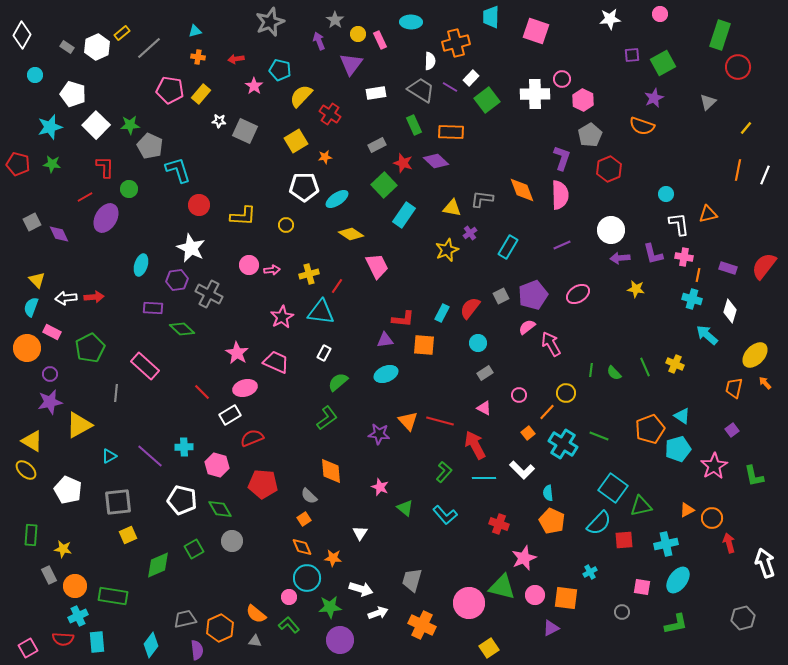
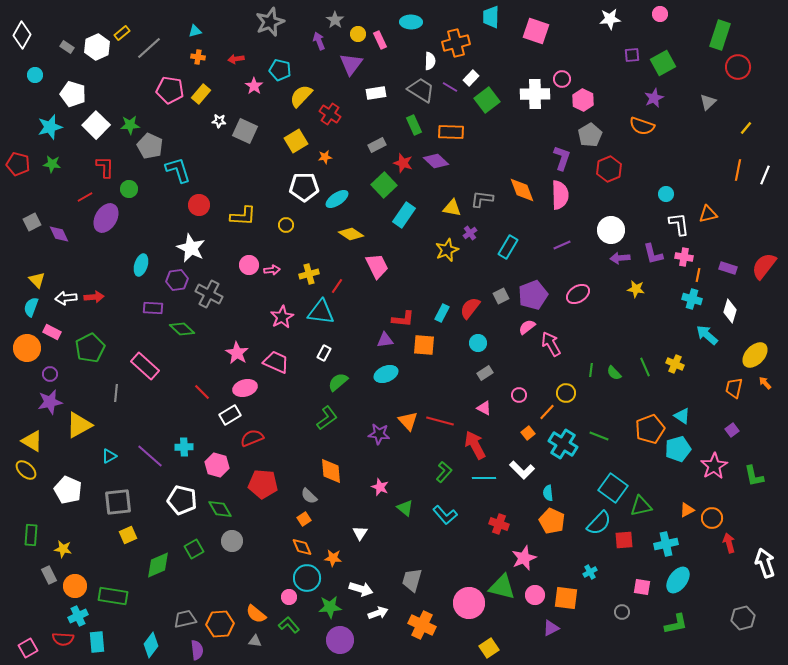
orange hexagon at (220, 628): moved 4 px up; rotated 20 degrees clockwise
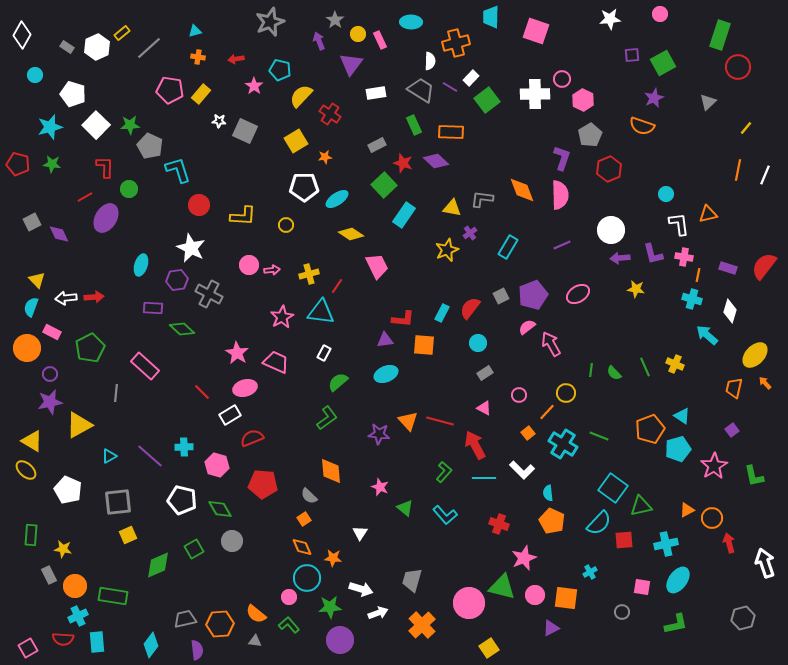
orange cross at (422, 625): rotated 20 degrees clockwise
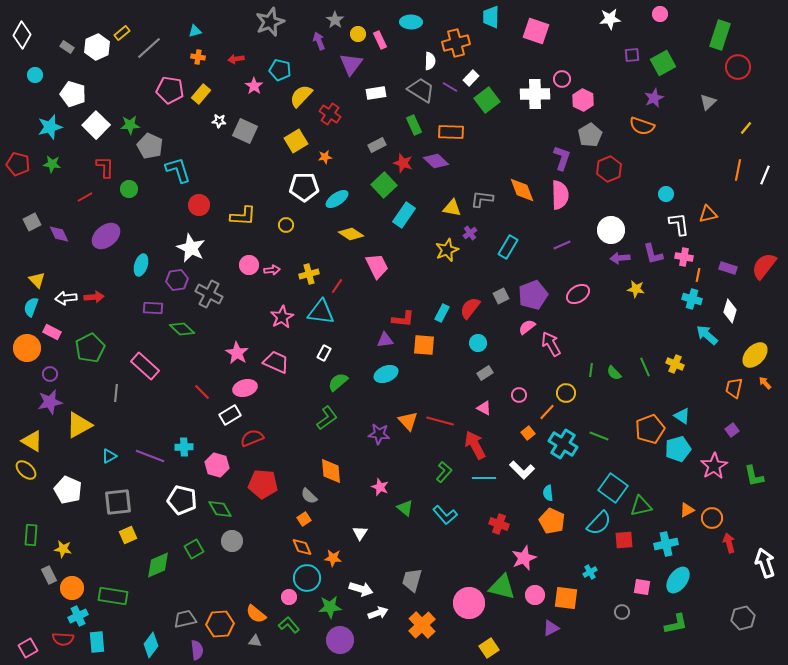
purple ellipse at (106, 218): moved 18 px down; rotated 20 degrees clockwise
purple line at (150, 456): rotated 20 degrees counterclockwise
orange circle at (75, 586): moved 3 px left, 2 px down
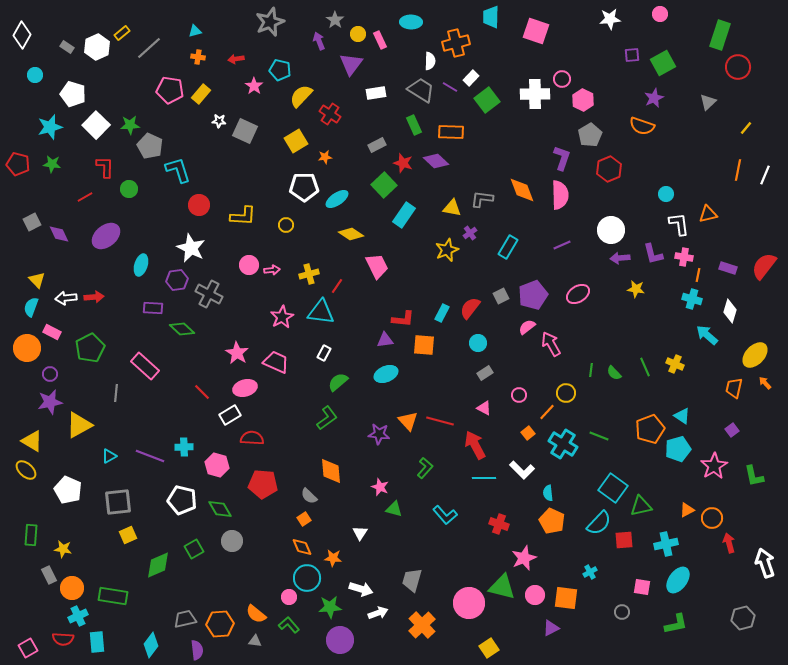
red semicircle at (252, 438): rotated 25 degrees clockwise
green L-shape at (444, 472): moved 19 px left, 4 px up
green triangle at (405, 508): moved 11 px left, 1 px down; rotated 24 degrees counterclockwise
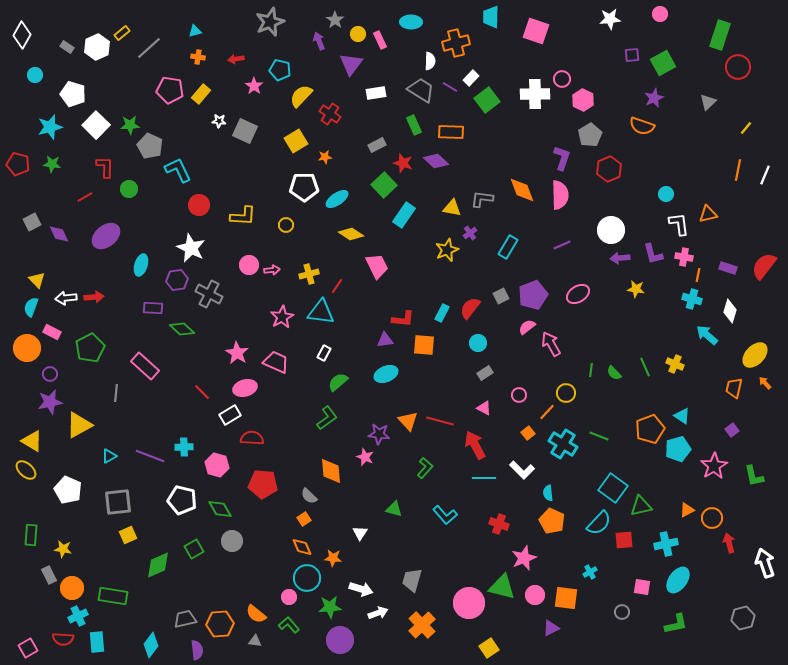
cyan L-shape at (178, 170): rotated 8 degrees counterclockwise
pink star at (380, 487): moved 15 px left, 30 px up
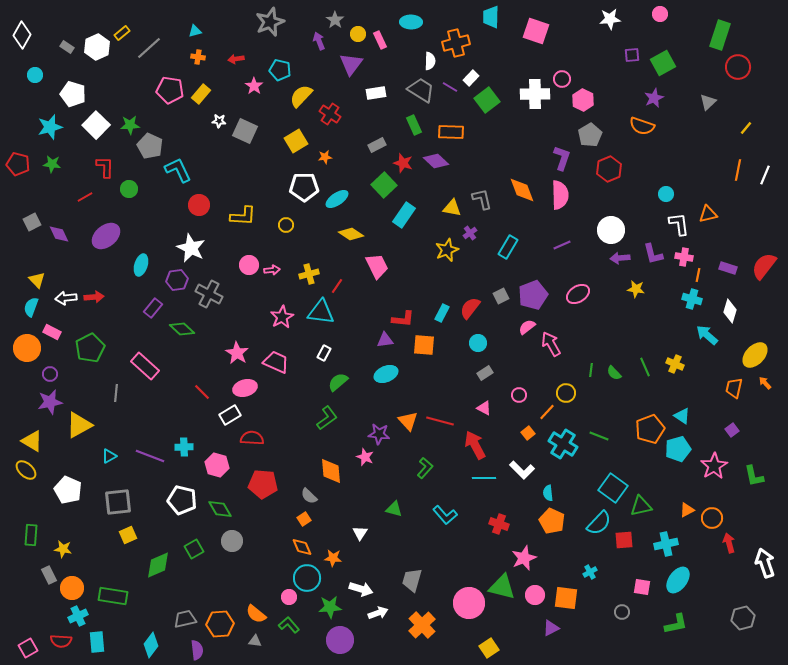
gray L-shape at (482, 199): rotated 70 degrees clockwise
purple rectangle at (153, 308): rotated 54 degrees counterclockwise
red semicircle at (63, 639): moved 2 px left, 2 px down
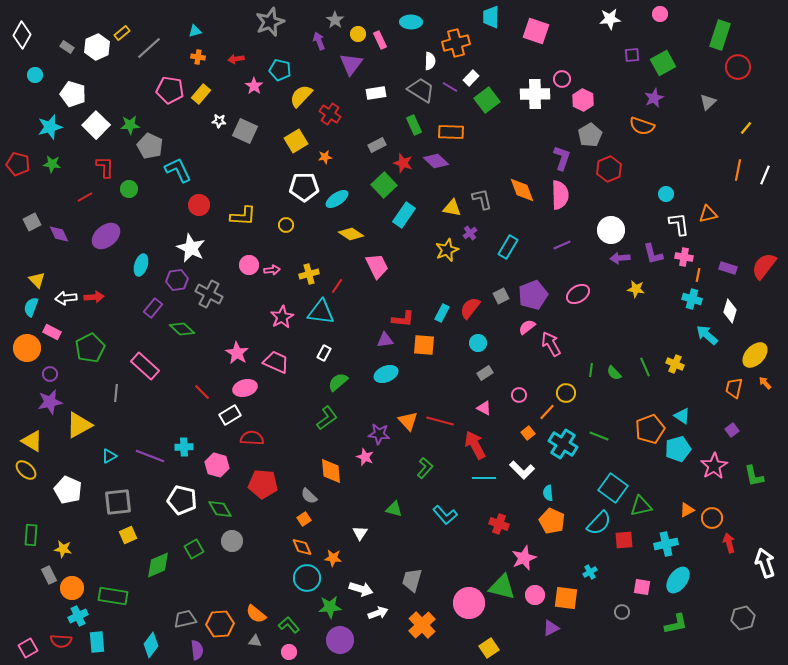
pink circle at (289, 597): moved 55 px down
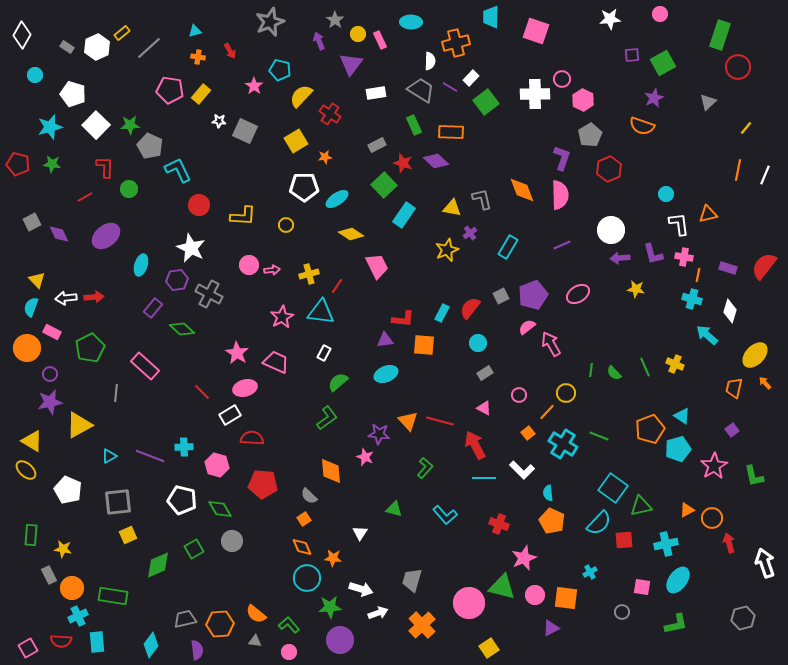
red arrow at (236, 59): moved 6 px left, 8 px up; rotated 112 degrees counterclockwise
green square at (487, 100): moved 1 px left, 2 px down
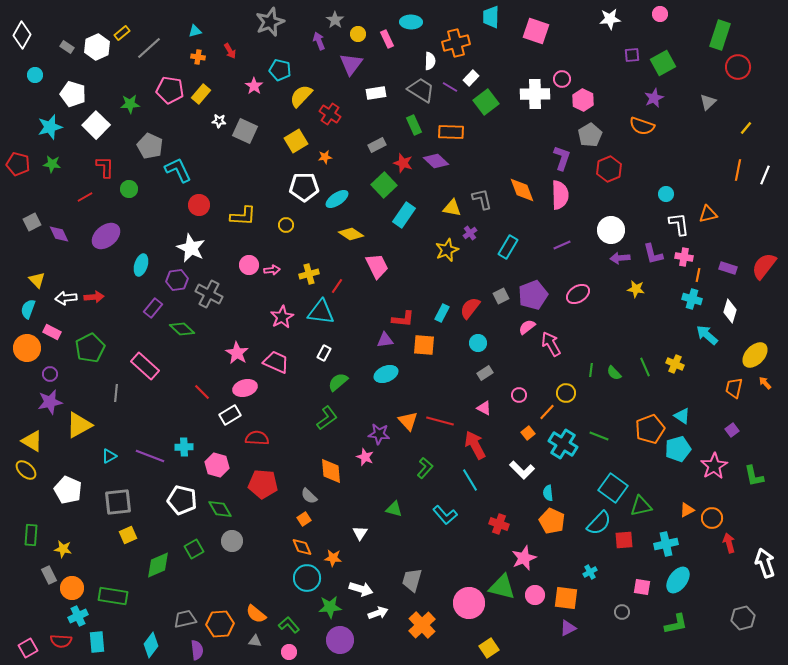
pink rectangle at (380, 40): moved 7 px right, 1 px up
green star at (130, 125): moved 21 px up
cyan semicircle at (31, 307): moved 3 px left, 2 px down
red semicircle at (252, 438): moved 5 px right
cyan line at (484, 478): moved 14 px left, 2 px down; rotated 60 degrees clockwise
purple triangle at (551, 628): moved 17 px right
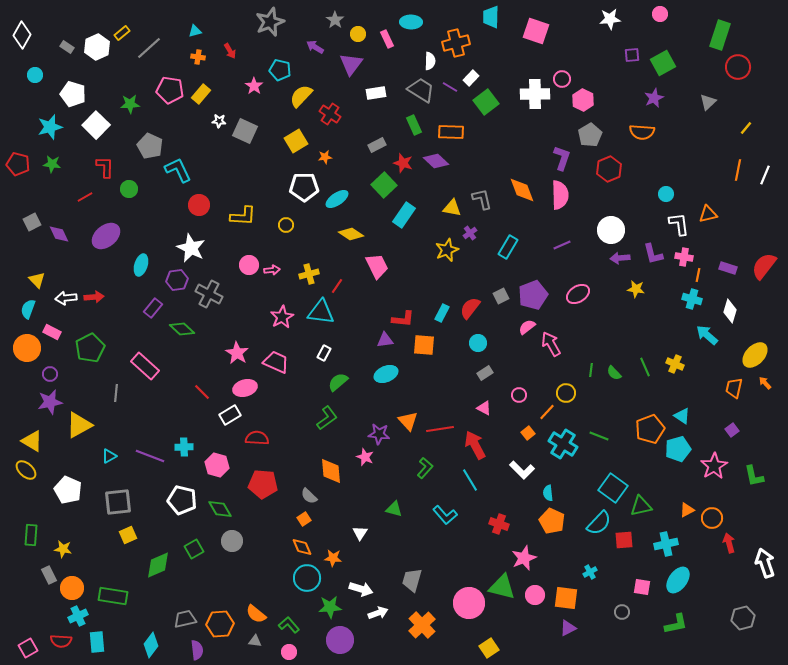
purple arrow at (319, 41): moved 4 px left, 6 px down; rotated 36 degrees counterclockwise
orange semicircle at (642, 126): moved 6 px down; rotated 15 degrees counterclockwise
red line at (440, 421): moved 8 px down; rotated 24 degrees counterclockwise
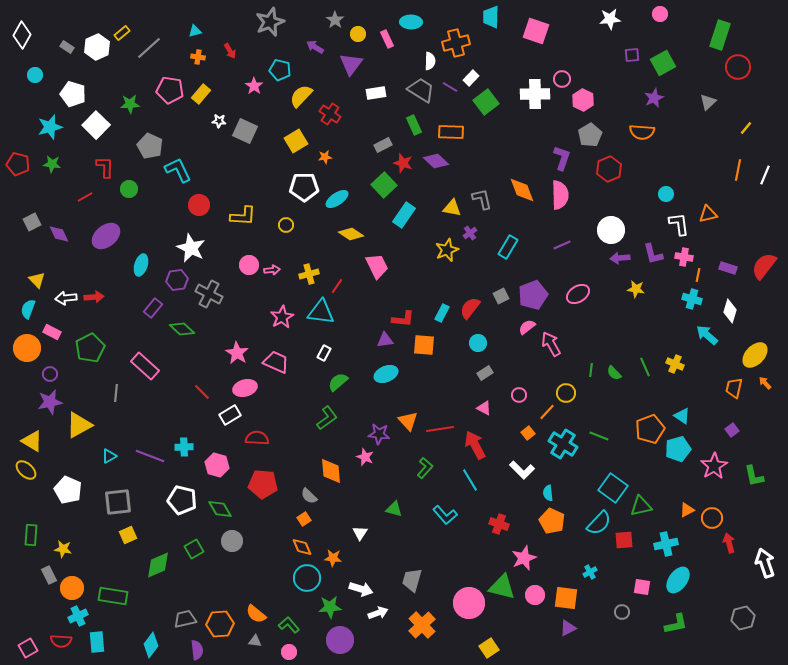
gray rectangle at (377, 145): moved 6 px right
